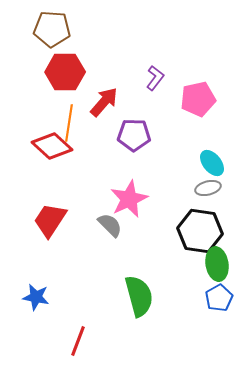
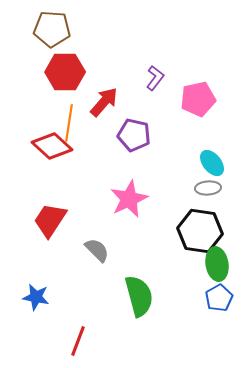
purple pentagon: rotated 12 degrees clockwise
gray ellipse: rotated 10 degrees clockwise
gray semicircle: moved 13 px left, 25 px down
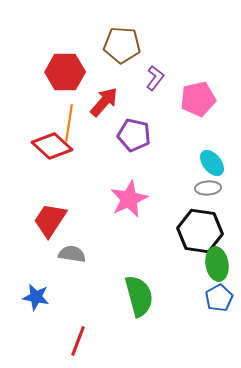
brown pentagon: moved 70 px right, 16 px down
gray semicircle: moved 25 px left, 4 px down; rotated 36 degrees counterclockwise
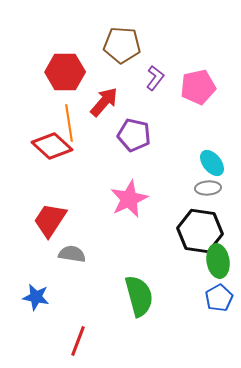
pink pentagon: moved 12 px up
orange line: rotated 18 degrees counterclockwise
green ellipse: moved 1 px right, 3 px up
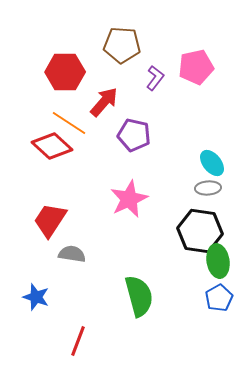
pink pentagon: moved 2 px left, 20 px up
orange line: rotated 48 degrees counterclockwise
blue star: rotated 8 degrees clockwise
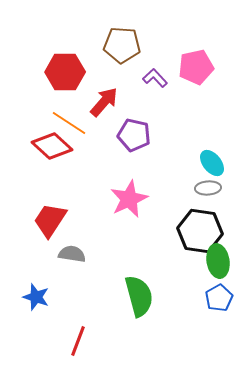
purple L-shape: rotated 80 degrees counterclockwise
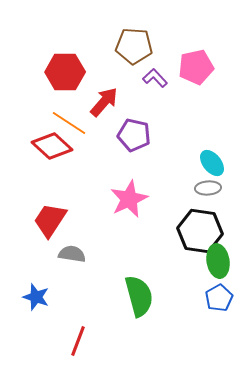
brown pentagon: moved 12 px right, 1 px down
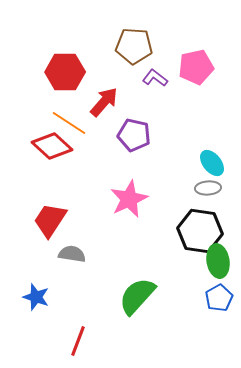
purple L-shape: rotated 10 degrees counterclockwise
green semicircle: moved 2 px left; rotated 123 degrees counterclockwise
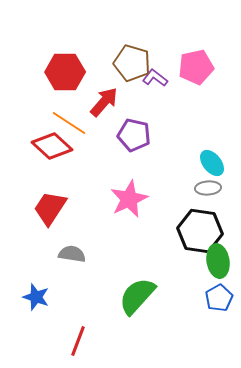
brown pentagon: moved 2 px left, 17 px down; rotated 12 degrees clockwise
red trapezoid: moved 12 px up
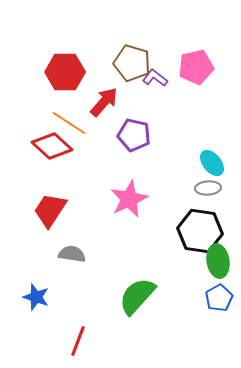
red trapezoid: moved 2 px down
